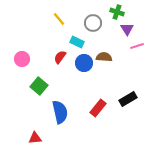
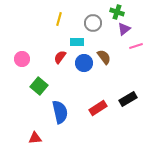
yellow line: rotated 56 degrees clockwise
purple triangle: moved 3 px left; rotated 24 degrees clockwise
cyan rectangle: rotated 24 degrees counterclockwise
pink line: moved 1 px left
brown semicircle: rotated 49 degrees clockwise
red rectangle: rotated 18 degrees clockwise
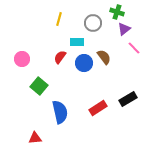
pink line: moved 2 px left, 2 px down; rotated 64 degrees clockwise
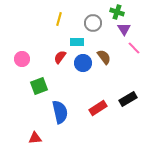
purple triangle: rotated 24 degrees counterclockwise
blue circle: moved 1 px left
green square: rotated 30 degrees clockwise
